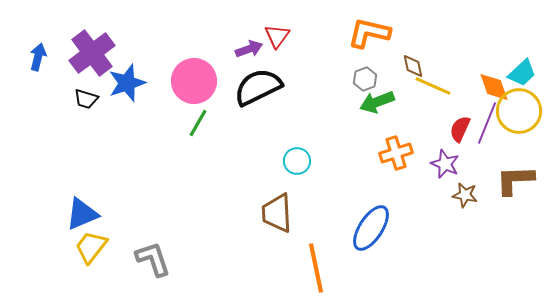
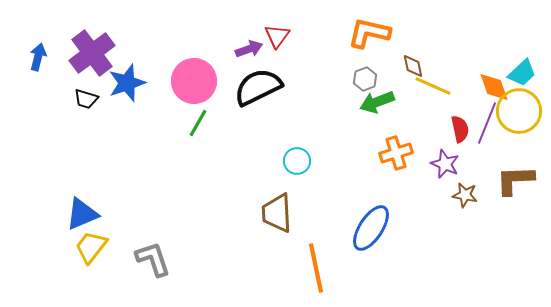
red semicircle: rotated 144 degrees clockwise
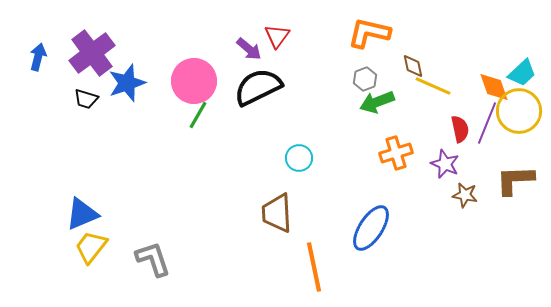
purple arrow: rotated 60 degrees clockwise
green line: moved 8 px up
cyan circle: moved 2 px right, 3 px up
orange line: moved 2 px left, 1 px up
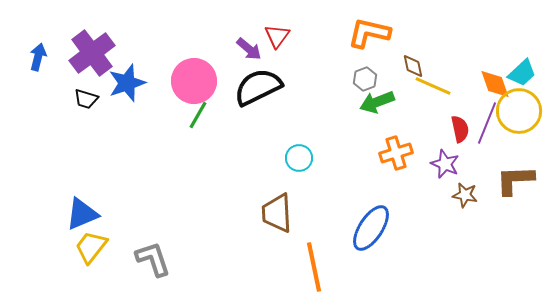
orange diamond: moved 1 px right, 3 px up
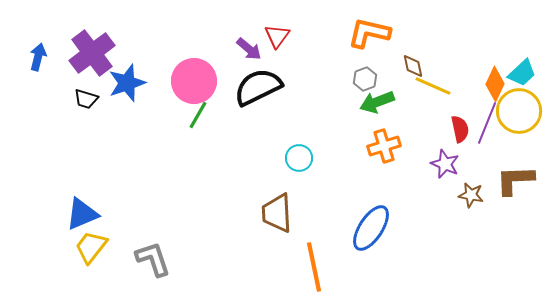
orange diamond: rotated 44 degrees clockwise
orange cross: moved 12 px left, 7 px up
brown star: moved 6 px right
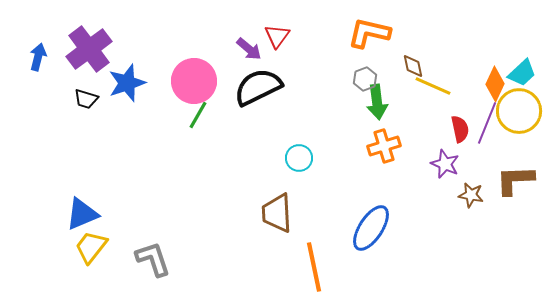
purple cross: moved 3 px left, 4 px up
green arrow: rotated 76 degrees counterclockwise
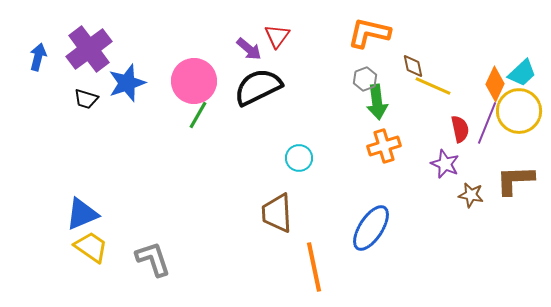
yellow trapezoid: rotated 87 degrees clockwise
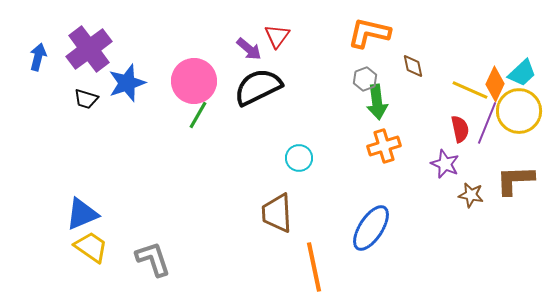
yellow line: moved 37 px right, 4 px down
